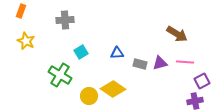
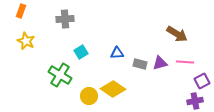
gray cross: moved 1 px up
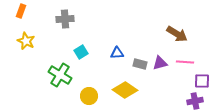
purple square: rotated 28 degrees clockwise
yellow diamond: moved 12 px right, 1 px down
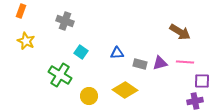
gray cross: moved 2 px down; rotated 24 degrees clockwise
brown arrow: moved 3 px right, 2 px up
cyan square: rotated 24 degrees counterclockwise
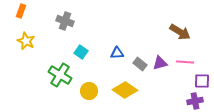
gray rectangle: rotated 24 degrees clockwise
yellow circle: moved 5 px up
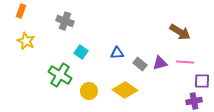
purple cross: moved 1 px left
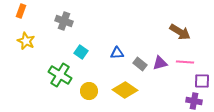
gray cross: moved 1 px left
purple cross: rotated 21 degrees clockwise
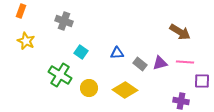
yellow circle: moved 3 px up
purple cross: moved 13 px left
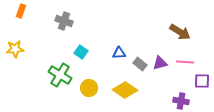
yellow star: moved 11 px left, 8 px down; rotated 30 degrees counterclockwise
blue triangle: moved 2 px right
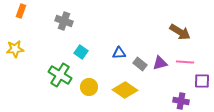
yellow circle: moved 1 px up
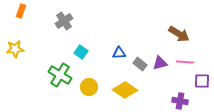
gray cross: rotated 36 degrees clockwise
brown arrow: moved 1 px left, 2 px down
purple cross: moved 1 px left
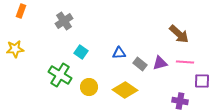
brown arrow: rotated 10 degrees clockwise
